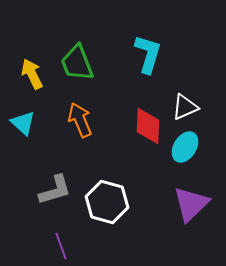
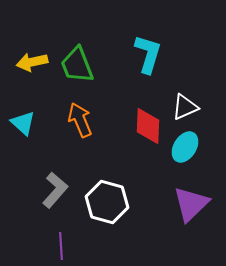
green trapezoid: moved 2 px down
yellow arrow: moved 12 px up; rotated 76 degrees counterclockwise
gray L-shape: rotated 33 degrees counterclockwise
purple line: rotated 16 degrees clockwise
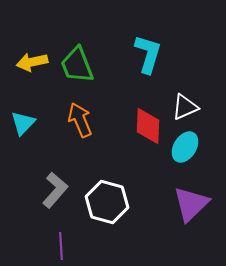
cyan triangle: rotated 32 degrees clockwise
